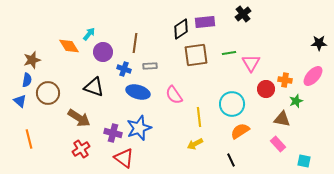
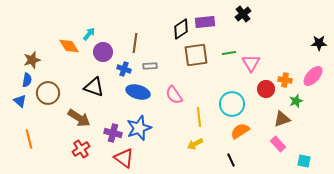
brown triangle: rotated 30 degrees counterclockwise
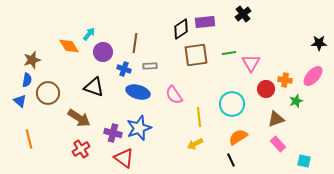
brown triangle: moved 6 px left
orange semicircle: moved 2 px left, 6 px down
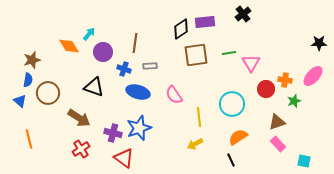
blue semicircle: moved 1 px right
green star: moved 2 px left
brown triangle: moved 1 px right, 3 px down
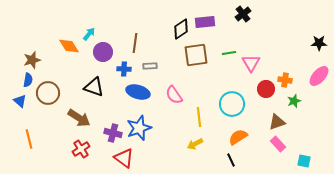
blue cross: rotated 16 degrees counterclockwise
pink ellipse: moved 6 px right
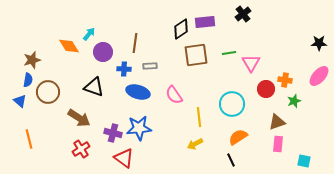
brown circle: moved 1 px up
blue star: rotated 15 degrees clockwise
pink rectangle: rotated 49 degrees clockwise
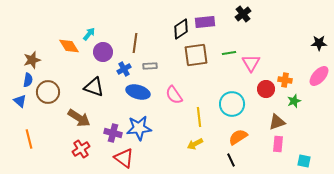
blue cross: rotated 32 degrees counterclockwise
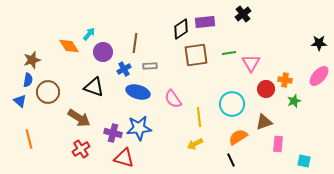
pink semicircle: moved 1 px left, 4 px down
brown triangle: moved 13 px left
red triangle: rotated 20 degrees counterclockwise
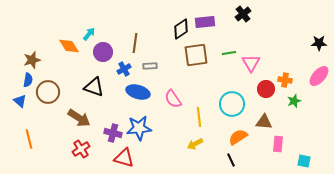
brown triangle: rotated 24 degrees clockwise
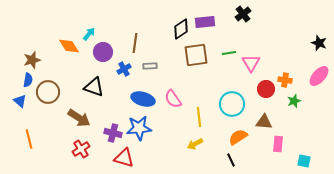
black star: rotated 21 degrees clockwise
blue ellipse: moved 5 px right, 7 px down
